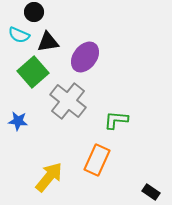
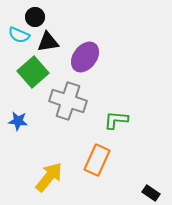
black circle: moved 1 px right, 5 px down
gray cross: rotated 21 degrees counterclockwise
black rectangle: moved 1 px down
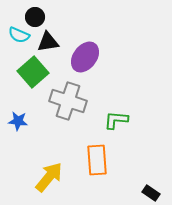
orange rectangle: rotated 28 degrees counterclockwise
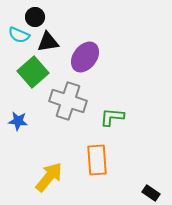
green L-shape: moved 4 px left, 3 px up
